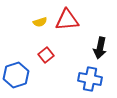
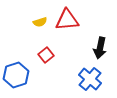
blue cross: rotated 30 degrees clockwise
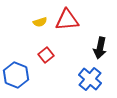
blue hexagon: rotated 20 degrees counterclockwise
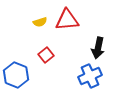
black arrow: moved 2 px left
blue cross: moved 3 px up; rotated 25 degrees clockwise
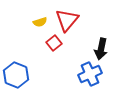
red triangle: rotated 45 degrees counterclockwise
black arrow: moved 3 px right, 1 px down
red square: moved 8 px right, 12 px up
blue cross: moved 2 px up
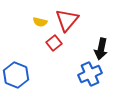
yellow semicircle: rotated 32 degrees clockwise
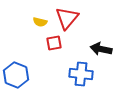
red triangle: moved 2 px up
red square: rotated 28 degrees clockwise
black arrow: rotated 90 degrees clockwise
blue cross: moved 9 px left; rotated 30 degrees clockwise
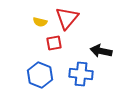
black arrow: moved 2 px down
blue hexagon: moved 24 px right
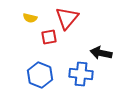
yellow semicircle: moved 10 px left, 4 px up
red square: moved 5 px left, 6 px up
black arrow: moved 2 px down
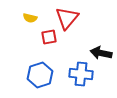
blue hexagon: rotated 20 degrees clockwise
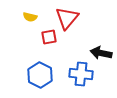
yellow semicircle: moved 1 px up
blue hexagon: rotated 15 degrees counterclockwise
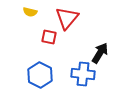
yellow semicircle: moved 5 px up
red square: rotated 21 degrees clockwise
black arrow: moved 1 px left; rotated 110 degrees clockwise
blue cross: moved 2 px right
